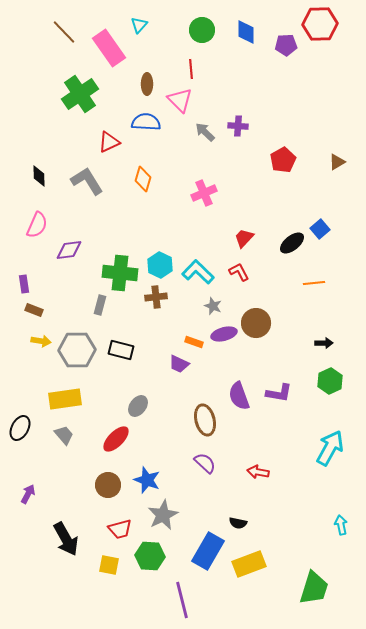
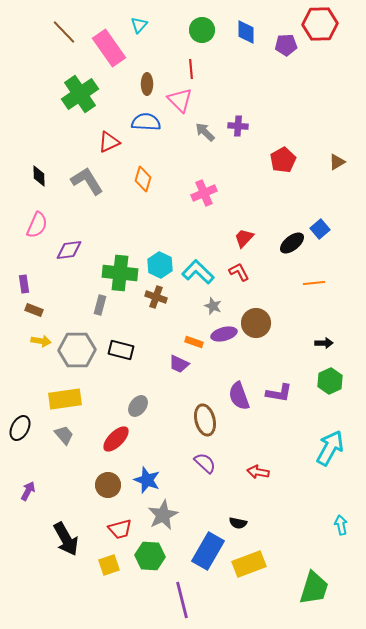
brown cross at (156, 297): rotated 25 degrees clockwise
purple arrow at (28, 494): moved 3 px up
yellow square at (109, 565): rotated 30 degrees counterclockwise
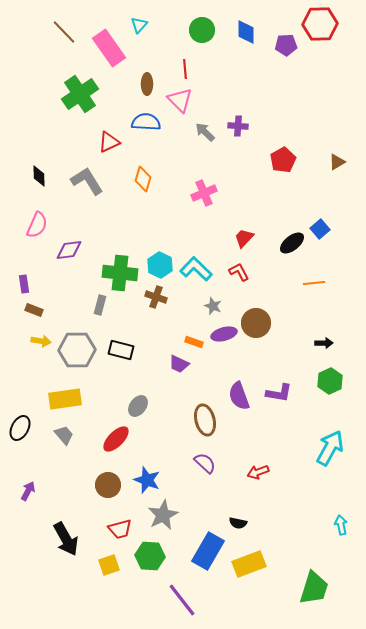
red line at (191, 69): moved 6 px left
cyan L-shape at (198, 272): moved 2 px left, 3 px up
red arrow at (258, 472): rotated 30 degrees counterclockwise
purple line at (182, 600): rotated 24 degrees counterclockwise
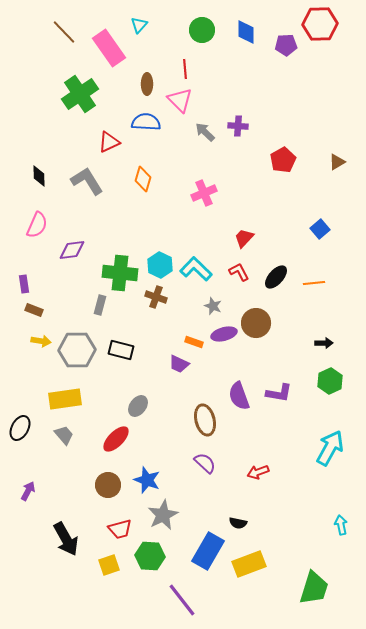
black ellipse at (292, 243): moved 16 px left, 34 px down; rotated 10 degrees counterclockwise
purple diamond at (69, 250): moved 3 px right
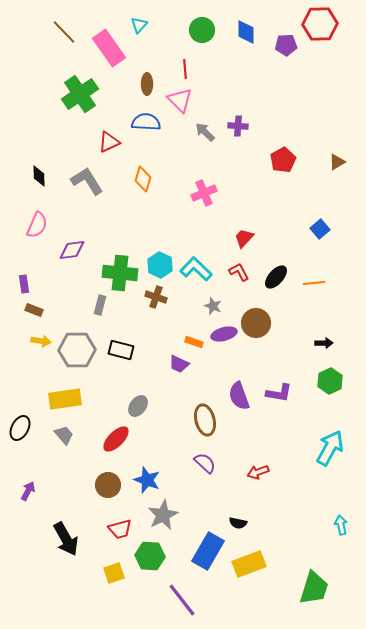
yellow square at (109, 565): moved 5 px right, 8 px down
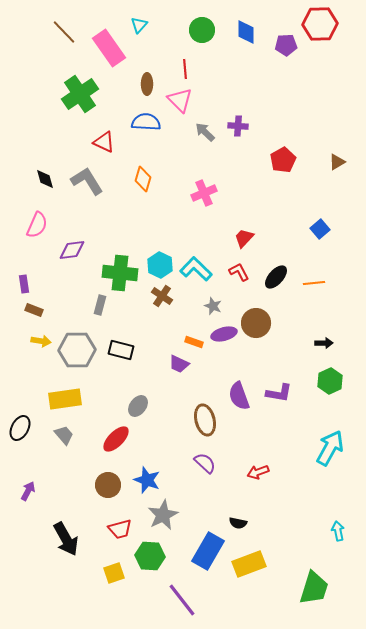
red triangle at (109, 142): moved 5 px left; rotated 50 degrees clockwise
black diamond at (39, 176): moved 6 px right, 3 px down; rotated 15 degrees counterclockwise
brown cross at (156, 297): moved 6 px right, 1 px up; rotated 15 degrees clockwise
cyan arrow at (341, 525): moved 3 px left, 6 px down
